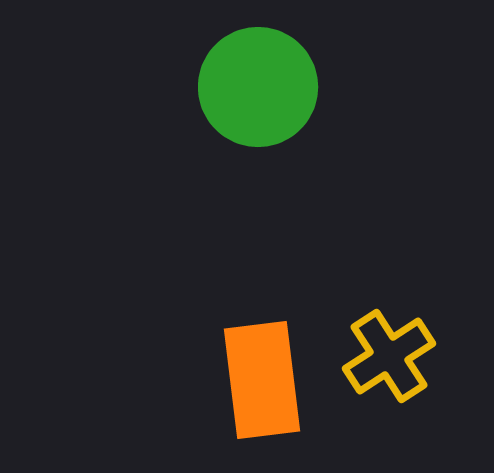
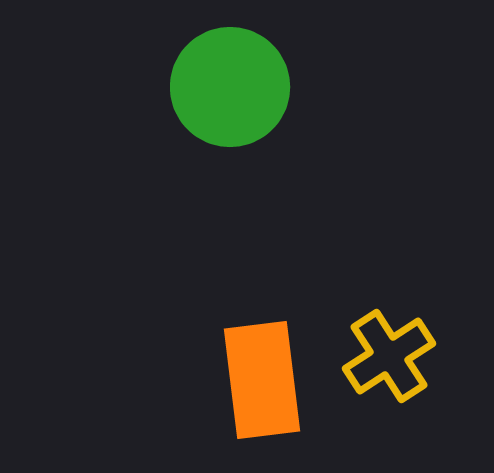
green circle: moved 28 px left
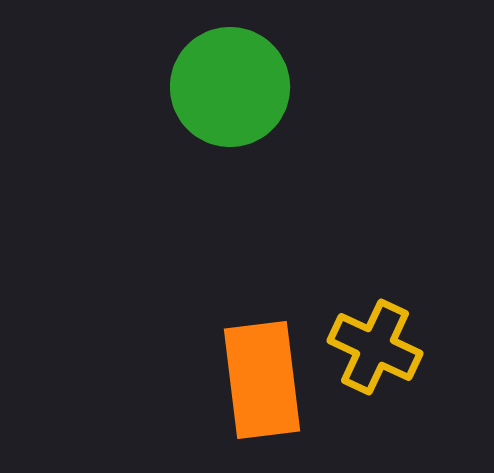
yellow cross: moved 14 px left, 9 px up; rotated 32 degrees counterclockwise
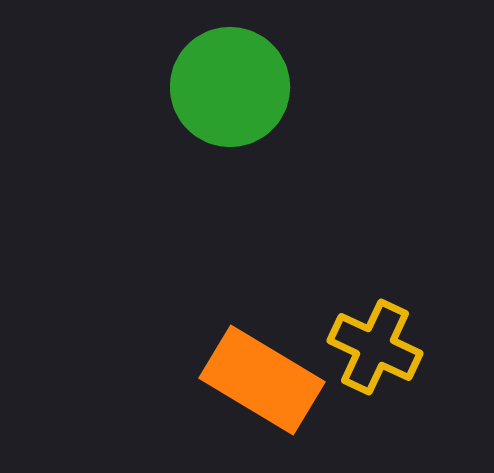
orange rectangle: rotated 52 degrees counterclockwise
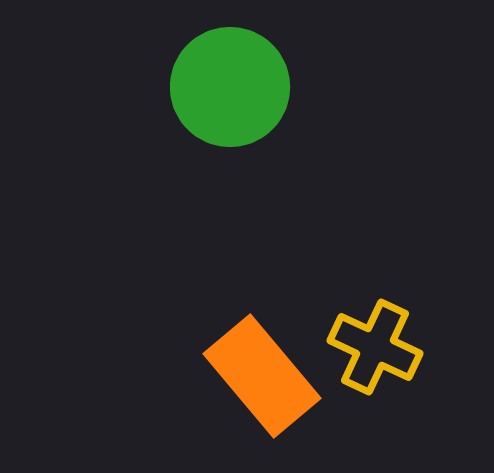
orange rectangle: moved 4 px up; rotated 19 degrees clockwise
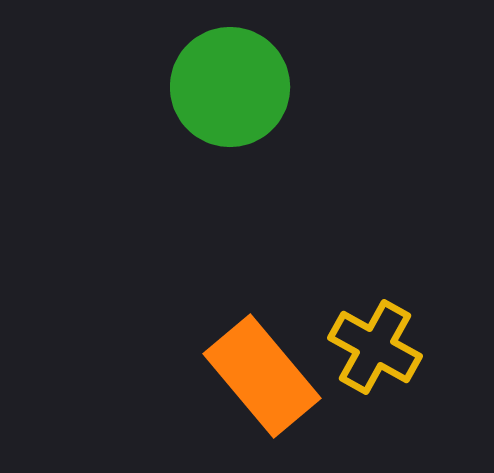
yellow cross: rotated 4 degrees clockwise
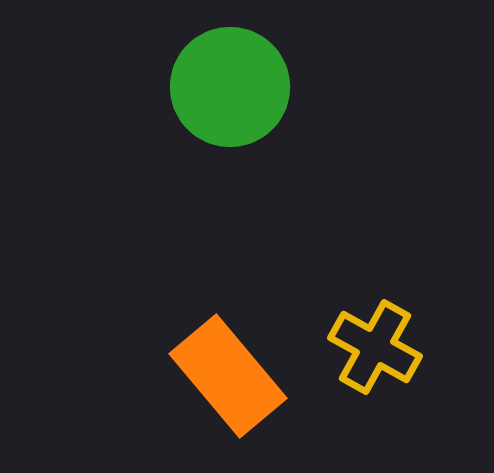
orange rectangle: moved 34 px left
